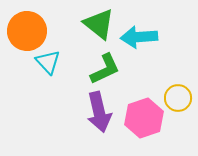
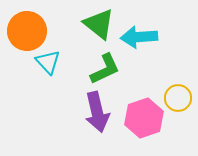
purple arrow: moved 2 px left
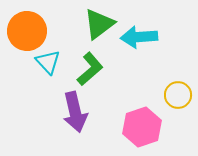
green triangle: rotated 44 degrees clockwise
green L-shape: moved 15 px left; rotated 16 degrees counterclockwise
yellow circle: moved 3 px up
purple arrow: moved 22 px left
pink hexagon: moved 2 px left, 9 px down
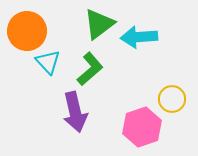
yellow circle: moved 6 px left, 4 px down
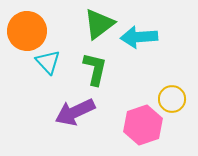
green L-shape: moved 5 px right; rotated 36 degrees counterclockwise
purple arrow: rotated 78 degrees clockwise
pink hexagon: moved 1 px right, 2 px up
